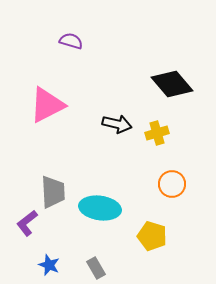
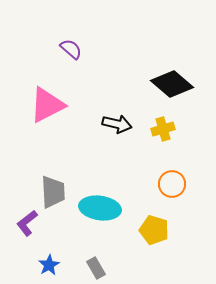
purple semicircle: moved 8 px down; rotated 25 degrees clockwise
black diamond: rotated 9 degrees counterclockwise
yellow cross: moved 6 px right, 4 px up
yellow pentagon: moved 2 px right, 6 px up
blue star: rotated 20 degrees clockwise
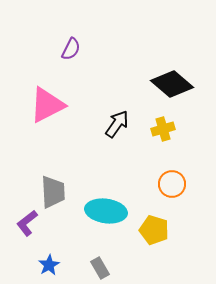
purple semicircle: rotated 75 degrees clockwise
black arrow: rotated 68 degrees counterclockwise
cyan ellipse: moved 6 px right, 3 px down
gray rectangle: moved 4 px right
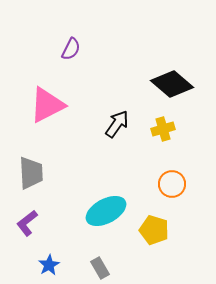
gray trapezoid: moved 22 px left, 19 px up
cyan ellipse: rotated 36 degrees counterclockwise
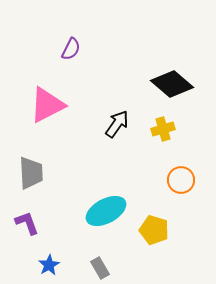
orange circle: moved 9 px right, 4 px up
purple L-shape: rotated 108 degrees clockwise
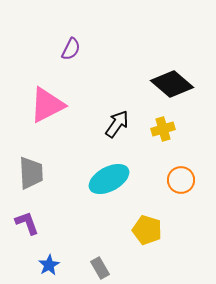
cyan ellipse: moved 3 px right, 32 px up
yellow pentagon: moved 7 px left
